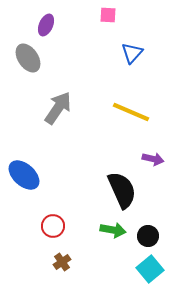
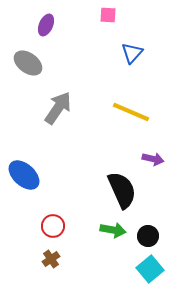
gray ellipse: moved 5 px down; rotated 20 degrees counterclockwise
brown cross: moved 11 px left, 3 px up
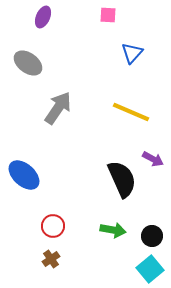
purple ellipse: moved 3 px left, 8 px up
purple arrow: rotated 15 degrees clockwise
black semicircle: moved 11 px up
black circle: moved 4 px right
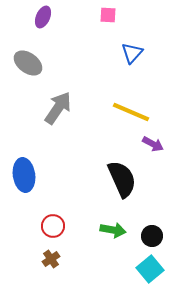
purple arrow: moved 15 px up
blue ellipse: rotated 40 degrees clockwise
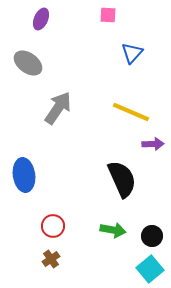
purple ellipse: moved 2 px left, 2 px down
purple arrow: rotated 30 degrees counterclockwise
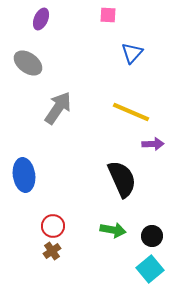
brown cross: moved 1 px right, 8 px up
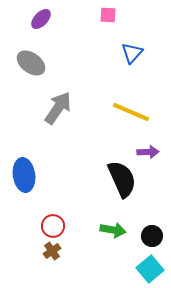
purple ellipse: rotated 20 degrees clockwise
gray ellipse: moved 3 px right
purple arrow: moved 5 px left, 8 px down
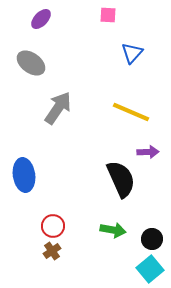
black semicircle: moved 1 px left
black circle: moved 3 px down
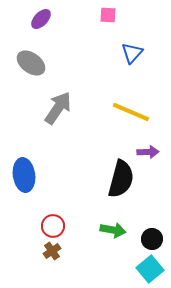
black semicircle: rotated 39 degrees clockwise
